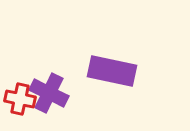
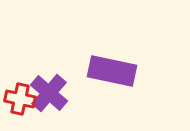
purple cross: rotated 15 degrees clockwise
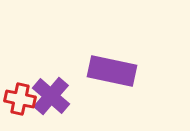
purple cross: moved 2 px right, 3 px down
